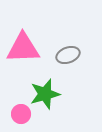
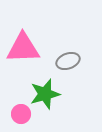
gray ellipse: moved 6 px down
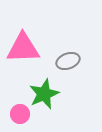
green star: moved 1 px left; rotated 8 degrees counterclockwise
pink circle: moved 1 px left
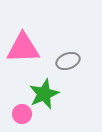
pink circle: moved 2 px right
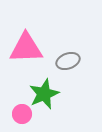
pink triangle: moved 3 px right
